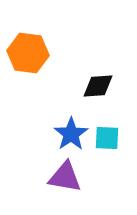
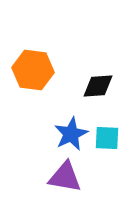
orange hexagon: moved 5 px right, 17 px down
blue star: rotated 8 degrees clockwise
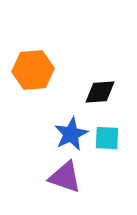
orange hexagon: rotated 12 degrees counterclockwise
black diamond: moved 2 px right, 6 px down
purple triangle: rotated 9 degrees clockwise
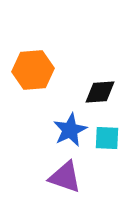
blue star: moved 1 px left, 4 px up
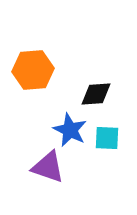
black diamond: moved 4 px left, 2 px down
blue star: rotated 20 degrees counterclockwise
purple triangle: moved 17 px left, 10 px up
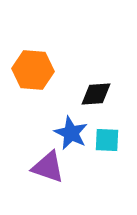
orange hexagon: rotated 9 degrees clockwise
blue star: moved 1 px right, 3 px down
cyan square: moved 2 px down
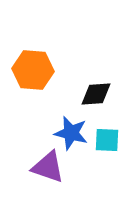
blue star: rotated 12 degrees counterclockwise
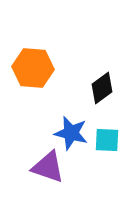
orange hexagon: moved 2 px up
black diamond: moved 6 px right, 6 px up; rotated 32 degrees counterclockwise
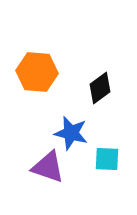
orange hexagon: moved 4 px right, 4 px down
black diamond: moved 2 px left
cyan square: moved 19 px down
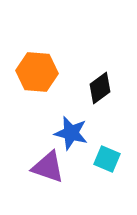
cyan square: rotated 20 degrees clockwise
